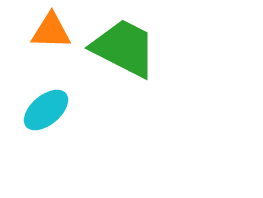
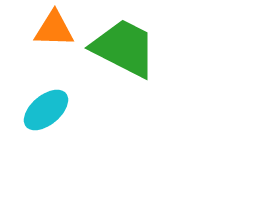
orange triangle: moved 3 px right, 2 px up
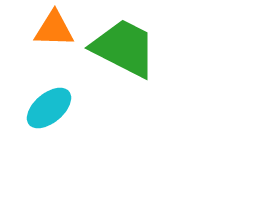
cyan ellipse: moved 3 px right, 2 px up
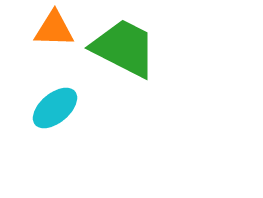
cyan ellipse: moved 6 px right
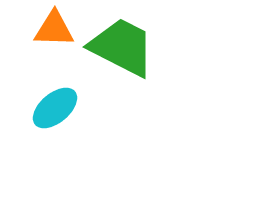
green trapezoid: moved 2 px left, 1 px up
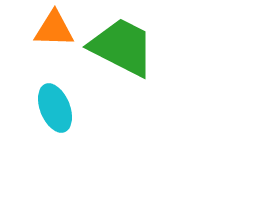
cyan ellipse: rotated 72 degrees counterclockwise
